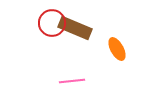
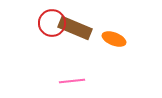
orange ellipse: moved 3 px left, 10 px up; rotated 40 degrees counterclockwise
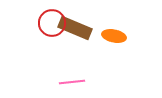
orange ellipse: moved 3 px up; rotated 10 degrees counterclockwise
pink line: moved 1 px down
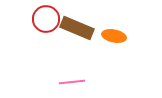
red circle: moved 6 px left, 4 px up
brown rectangle: moved 2 px right
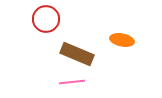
brown rectangle: moved 26 px down
orange ellipse: moved 8 px right, 4 px down
